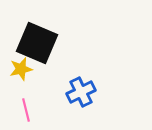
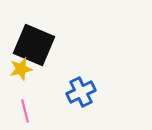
black square: moved 3 px left, 2 px down
pink line: moved 1 px left, 1 px down
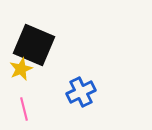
yellow star: rotated 10 degrees counterclockwise
pink line: moved 1 px left, 2 px up
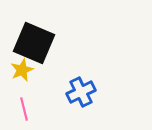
black square: moved 2 px up
yellow star: moved 1 px right, 1 px down
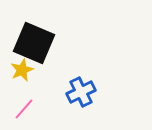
pink line: rotated 55 degrees clockwise
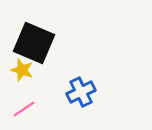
yellow star: rotated 30 degrees counterclockwise
pink line: rotated 15 degrees clockwise
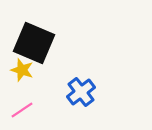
blue cross: rotated 12 degrees counterclockwise
pink line: moved 2 px left, 1 px down
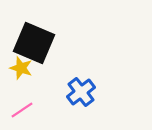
yellow star: moved 1 px left, 2 px up
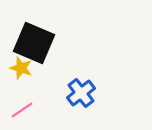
blue cross: moved 1 px down
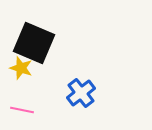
pink line: rotated 45 degrees clockwise
